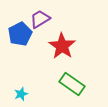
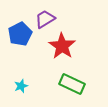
purple trapezoid: moved 5 px right
green rectangle: rotated 10 degrees counterclockwise
cyan star: moved 8 px up
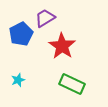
purple trapezoid: moved 1 px up
blue pentagon: moved 1 px right
cyan star: moved 3 px left, 6 px up
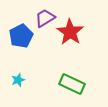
blue pentagon: moved 2 px down
red star: moved 8 px right, 14 px up
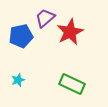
purple trapezoid: rotated 10 degrees counterclockwise
red star: rotated 12 degrees clockwise
blue pentagon: rotated 15 degrees clockwise
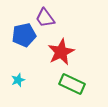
purple trapezoid: rotated 85 degrees counterclockwise
red star: moved 9 px left, 20 px down
blue pentagon: moved 3 px right, 1 px up
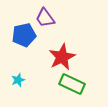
red star: moved 1 px right, 5 px down
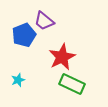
purple trapezoid: moved 1 px left, 3 px down; rotated 15 degrees counterclockwise
blue pentagon: rotated 10 degrees counterclockwise
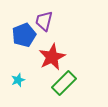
purple trapezoid: rotated 65 degrees clockwise
red star: moved 10 px left
green rectangle: moved 8 px left, 1 px up; rotated 70 degrees counterclockwise
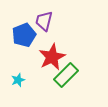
green rectangle: moved 2 px right, 8 px up
